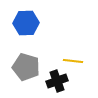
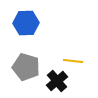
black cross: rotated 20 degrees counterclockwise
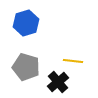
blue hexagon: rotated 15 degrees counterclockwise
black cross: moved 1 px right, 1 px down
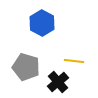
blue hexagon: moved 16 px right; rotated 15 degrees counterclockwise
yellow line: moved 1 px right
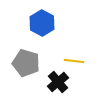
gray pentagon: moved 4 px up
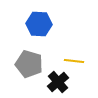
blue hexagon: moved 3 px left, 1 px down; rotated 25 degrees counterclockwise
gray pentagon: moved 3 px right, 1 px down
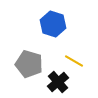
blue hexagon: moved 14 px right; rotated 15 degrees clockwise
yellow line: rotated 24 degrees clockwise
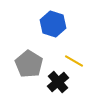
gray pentagon: rotated 16 degrees clockwise
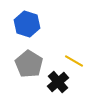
blue hexagon: moved 26 px left
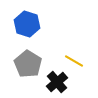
gray pentagon: moved 1 px left
black cross: moved 1 px left
